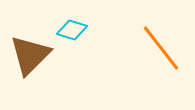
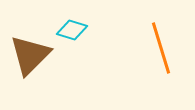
orange line: rotated 21 degrees clockwise
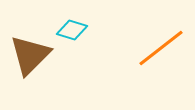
orange line: rotated 69 degrees clockwise
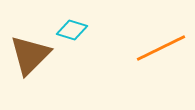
orange line: rotated 12 degrees clockwise
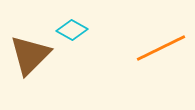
cyan diamond: rotated 12 degrees clockwise
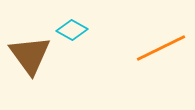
brown triangle: rotated 21 degrees counterclockwise
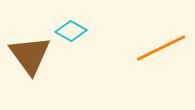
cyan diamond: moved 1 px left, 1 px down
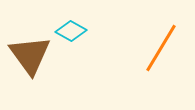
orange line: rotated 33 degrees counterclockwise
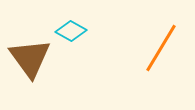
brown triangle: moved 3 px down
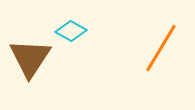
brown triangle: rotated 9 degrees clockwise
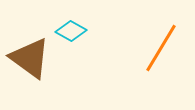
brown triangle: rotated 27 degrees counterclockwise
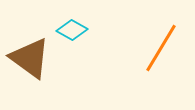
cyan diamond: moved 1 px right, 1 px up
